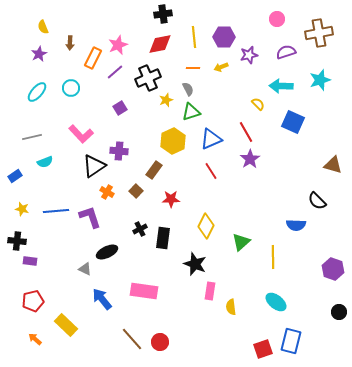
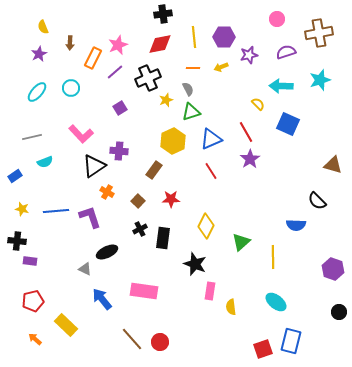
blue square at (293, 122): moved 5 px left, 2 px down
brown square at (136, 191): moved 2 px right, 10 px down
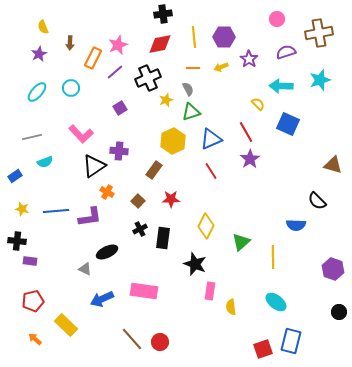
purple star at (249, 55): moved 4 px down; rotated 24 degrees counterclockwise
purple L-shape at (90, 217): rotated 100 degrees clockwise
blue arrow at (102, 299): rotated 75 degrees counterclockwise
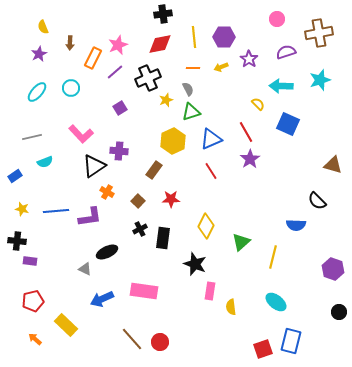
yellow line at (273, 257): rotated 15 degrees clockwise
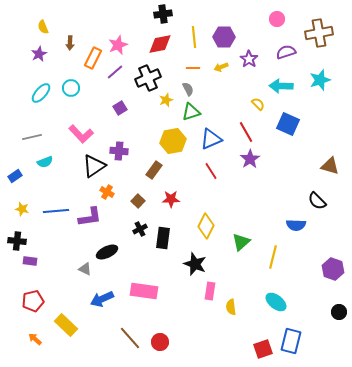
cyan ellipse at (37, 92): moved 4 px right, 1 px down
yellow hexagon at (173, 141): rotated 15 degrees clockwise
brown triangle at (333, 165): moved 3 px left, 1 px down
brown line at (132, 339): moved 2 px left, 1 px up
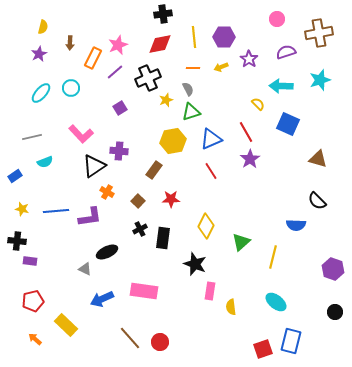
yellow semicircle at (43, 27): rotated 144 degrees counterclockwise
brown triangle at (330, 166): moved 12 px left, 7 px up
black circle at (339, 312): moved 4 px left
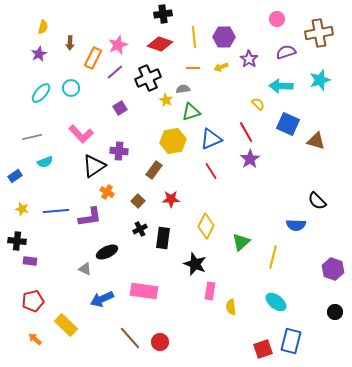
red diamond at (160, 44): rotated 30 degrees clockwise
gray semicircle at (188, 89): moved 5 px left; rotated 72 degrees counterclockwise
yellow star at (166, 100): rotated 24 degrees counterclockwise
brown triangle at (318, 159): moved 2 px left, 18 px up
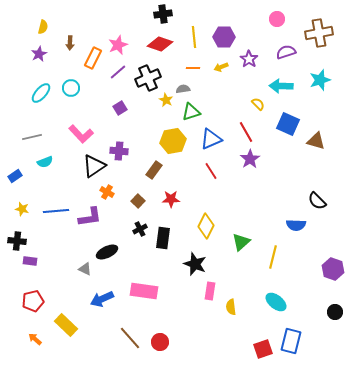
purple line at (115, 72): moved 3 px right
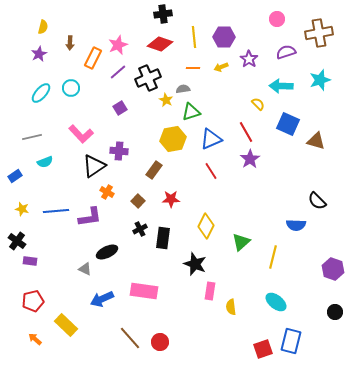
yellow hexagon at (173, 141): moved 2 px up
black cross at (17, 241): rotated 30 degrees clockwise
